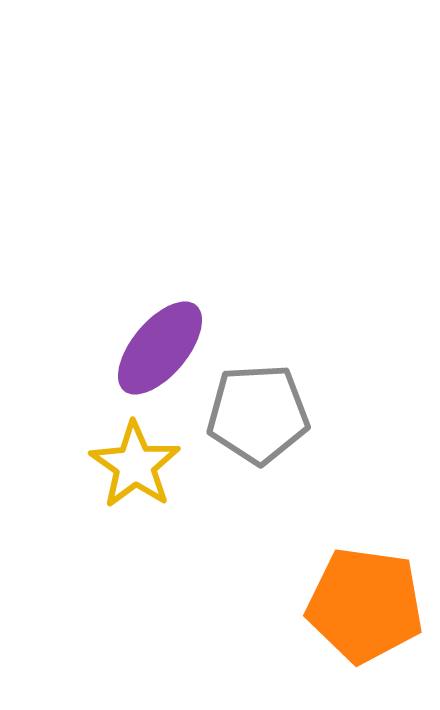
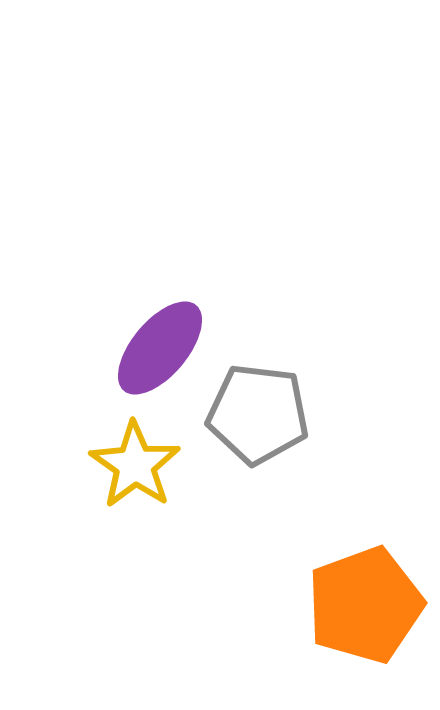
gray pentagon: rotated 10 degrees clockwise
orange pentagon: rotated 28 degrees counterclockwise
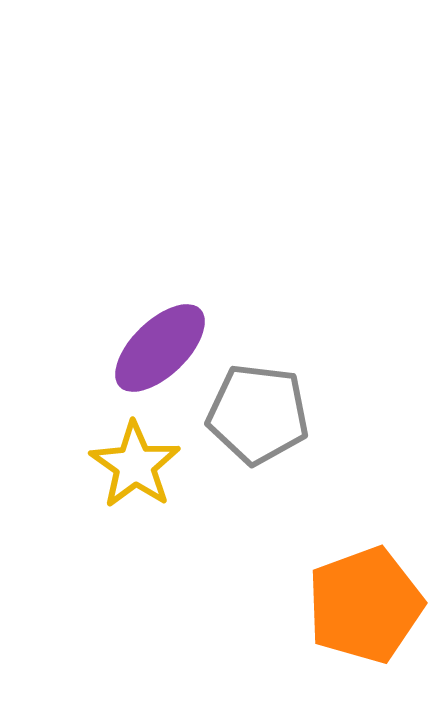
purple ellipse: rotated 6 degrees clockwise
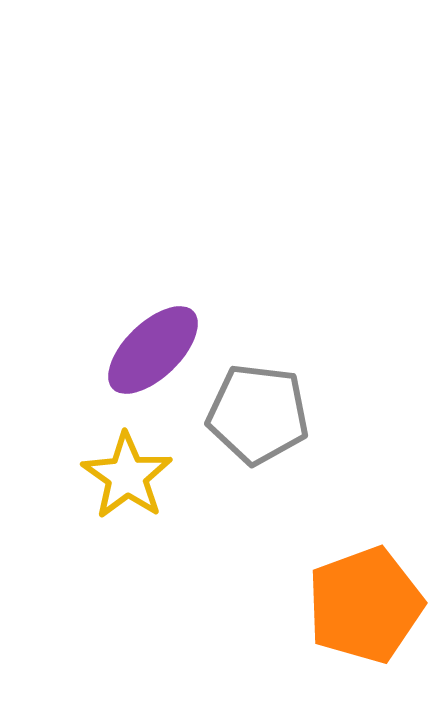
purple ellipse: moved 7 px left, 2 px down
yellow star: moved 8 px left, 11 px down
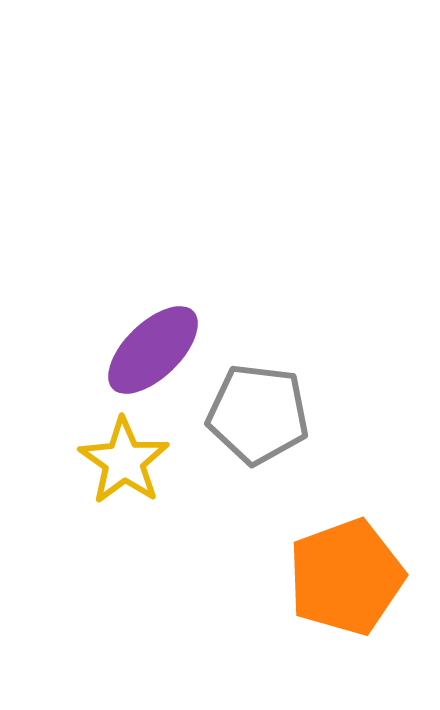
yellow star: moved 3 px left, 15 px up
orange pentagon: moved 19 px left, 28 px up
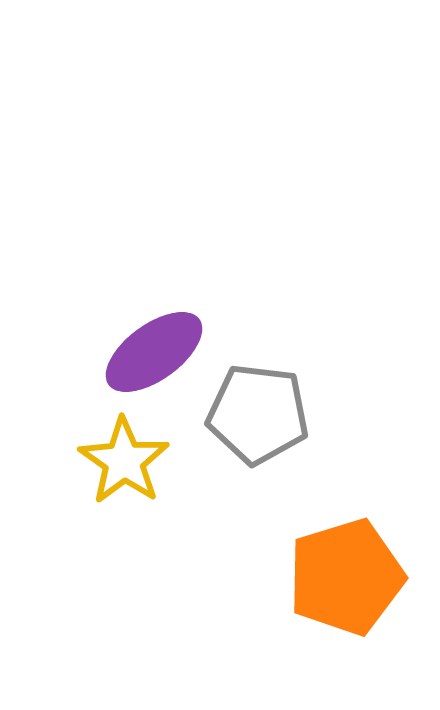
purple ellipse: moved 1 px right, 2 px down; rotated 8 degrees clockwise
orange pentagon: rotated 3 degrees clockwise
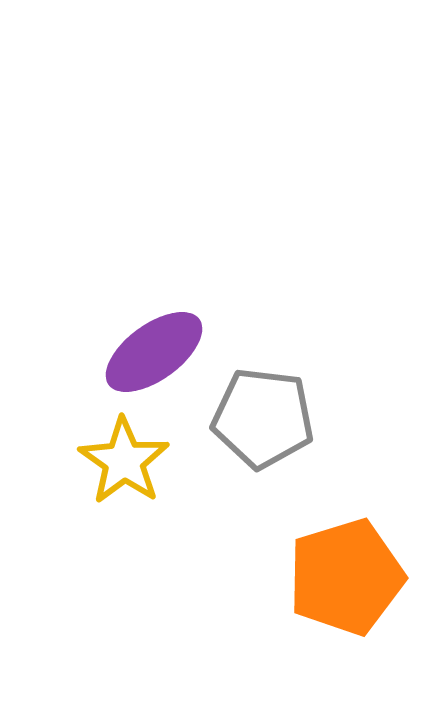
gray pentagon: moved 5 px right, 4 px down
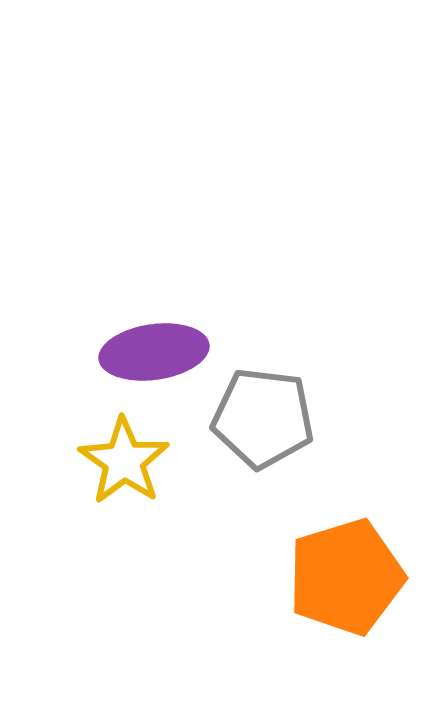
purple ellipse: rotated 28 degrees clockwise
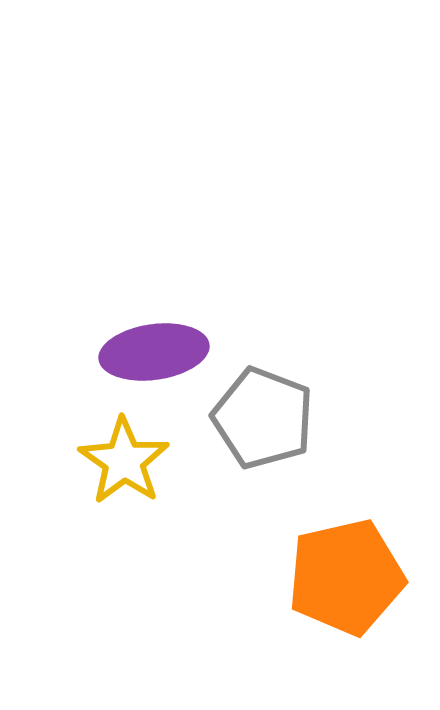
gray pentagon: rotated 14 degrees clockwise
orange pentagon: rotated 4 degrees clockwise
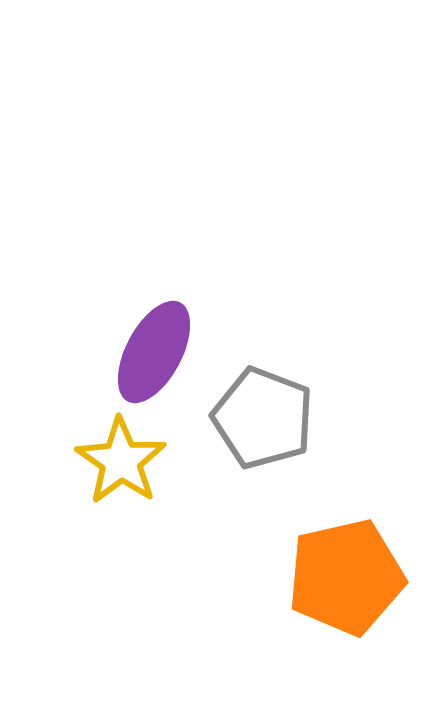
purple ellipse: rotated 54 degrees counterclockwise
yellow star: moved 3 px left
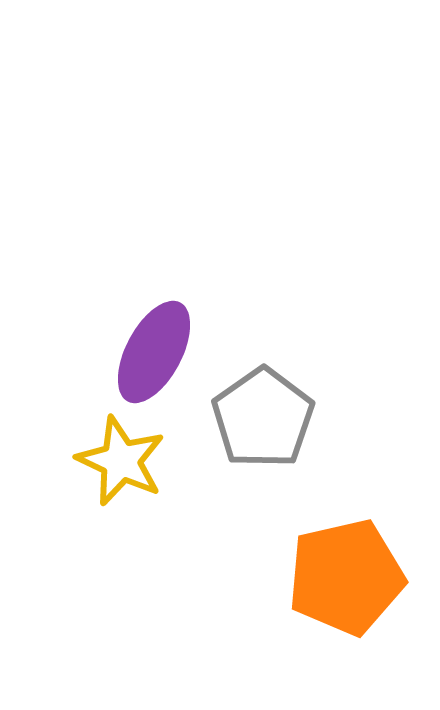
gray pentagon: rotated 16 degrees clockwise
yellow star: rotated 10 degrees counterclockwise
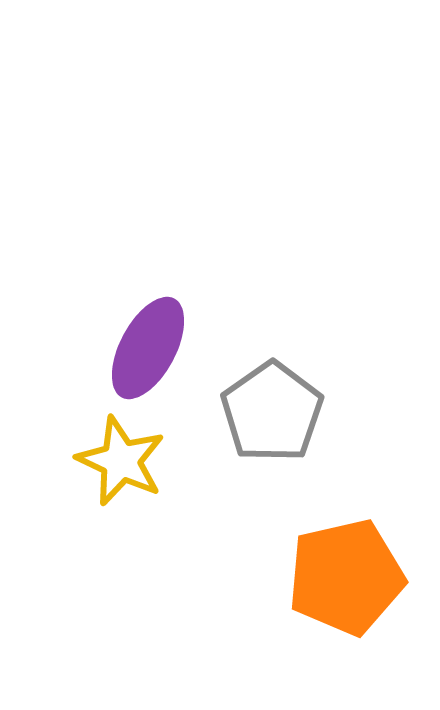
purple ellipse: moved 6 px left, 4 px up
gray pentagon: moved 9 px right, 6 px up
